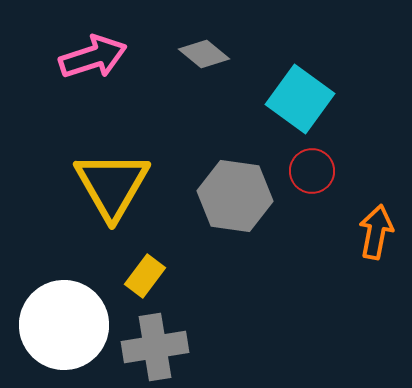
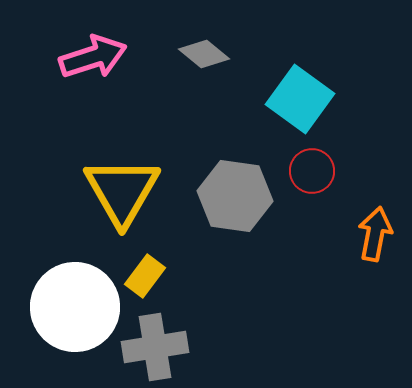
yellow triangle: moved 10 px right, 6 px down
orange arrow: moved 1 px left, 2 px down
white circle: moved 11 px right, 18 px up
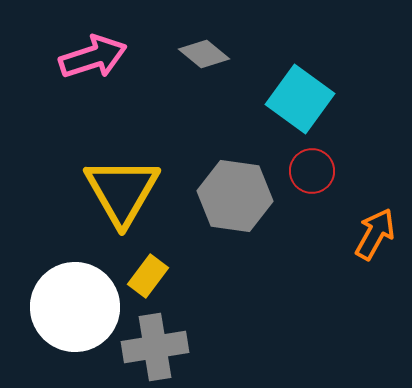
orange arrow: rotated 18 degrees clockwise
yellow rectangle: moved 3 px right
